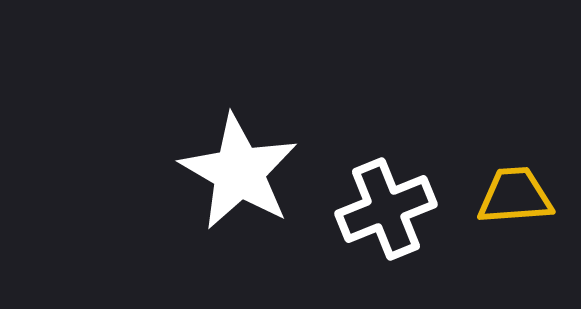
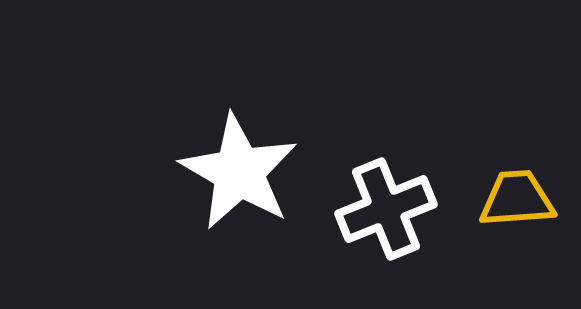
yellow trapezoid: moved 2 px right, 3 px down
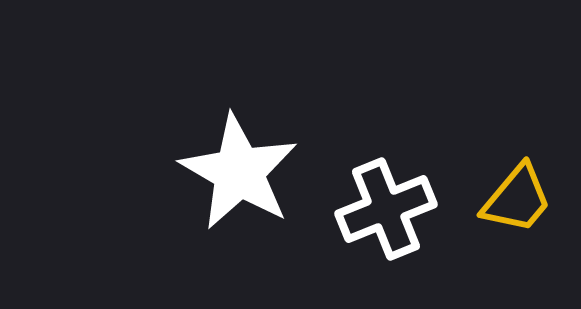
yellow trapezoid: rotated 134 degrees clockwise
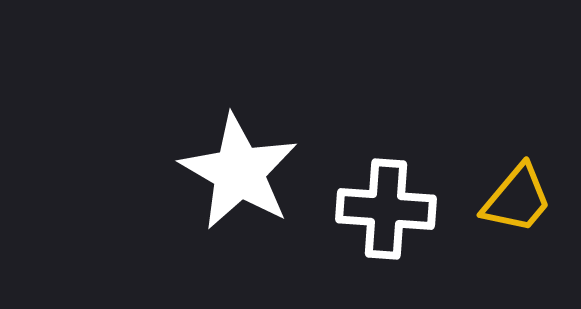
white cross: rotated 26 degrees clockwise
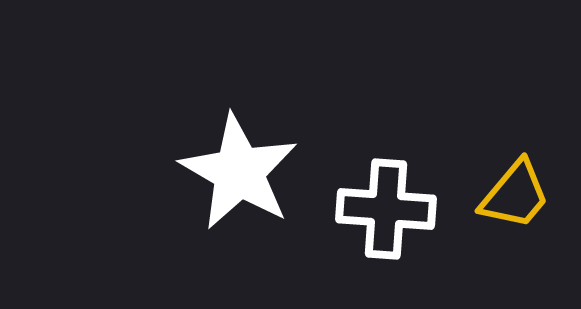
yellow trapezoid: moved 2 px left, 4 px up
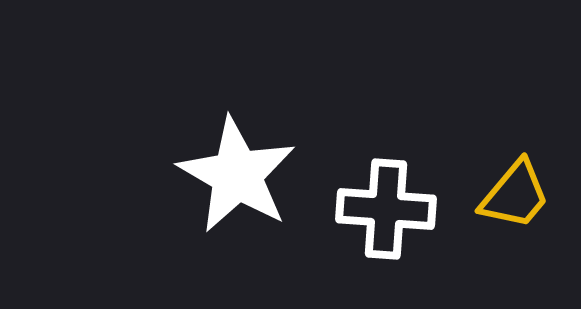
white star: moved 2 px left, 3 px down
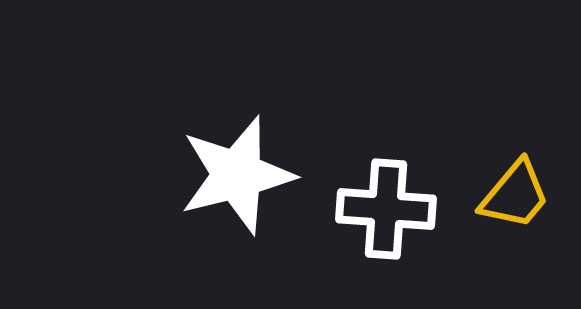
white star: rotated 28 degrees clockwise
